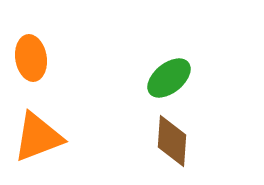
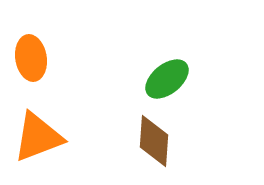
green ellipse: moved 2 px left, 1 px down
brown diamond: moved 18 px left
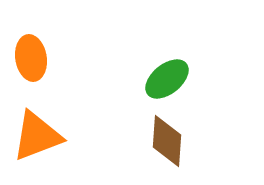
orange triangle: moved 1 px left, 1 px up
brown diamond: moved 13 px right
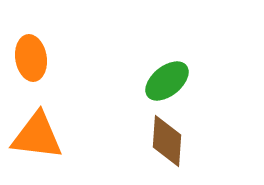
green ellipse: moved 2 px down
orange triangle: rotated 28 degrees clockwise
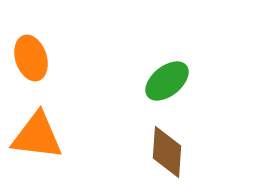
orange ellipse: rotated 9 degrees counterclockwise
brown diamond: moved 11 px down
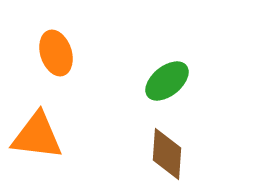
orange ellipse: moved 25 px right, 5 px up
brown diamond: moved 2 px down
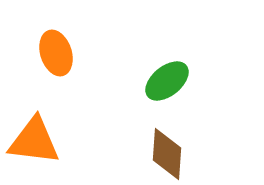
orange triangle: moved 3 px left, 5 px down
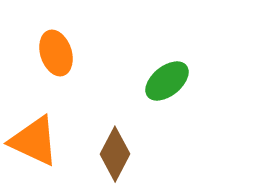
orange triangle: rotated 18 degrees clockwise
brown diamond: moved 52 px left; rotated 24 degrees clockwise
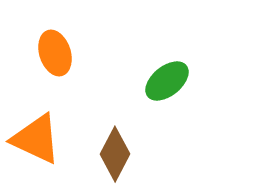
orange ellipse: moved 1 px left
orange triangle: moved 2 px right, 2 px up
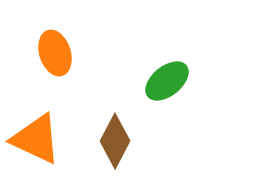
brown diamond: moved 13 px up
